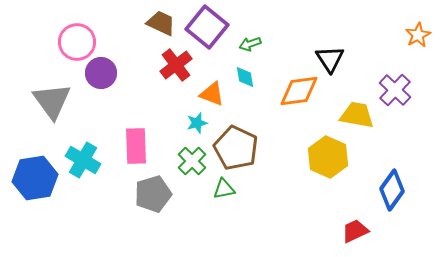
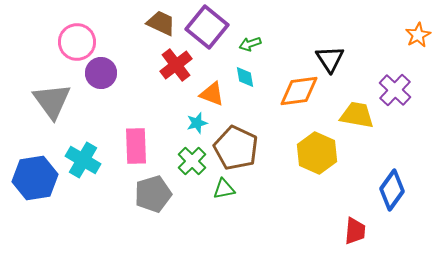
yellow hexagon: moved 11 px left, 4 px up
red trapezoid: rotated 120 degrees clockwise
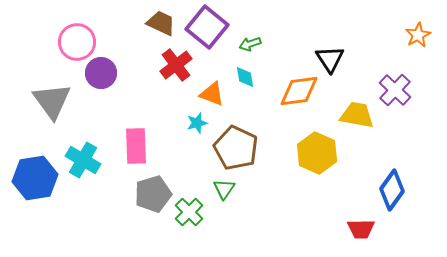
green cross: moved 3 px left, 51 px down
green triangle: rotated 45 degrees counterclockwise
red trapezoid: moved 6 px right, 2 px up; rotated 84 degrees clockwise
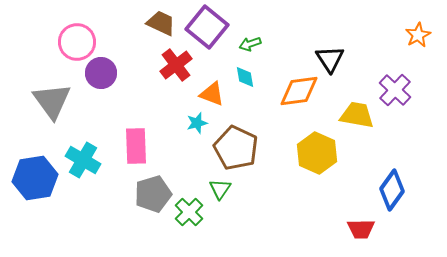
green triangle: moved 4 px left
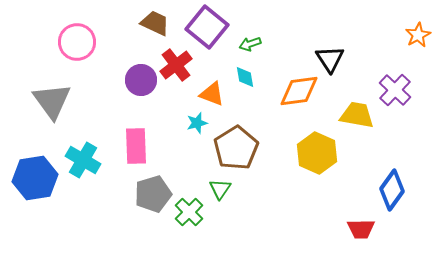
brown trapezoid: moved 6 px left
purple circle: moved 40 px right, 7 px down
brown pentagon: rotated 15 degrees clockwise
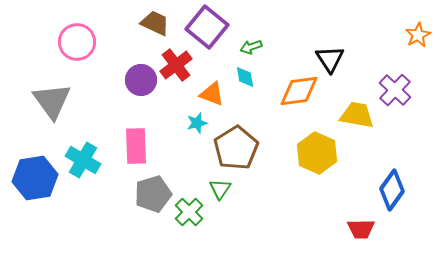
green arrow: moved 1 px right, 3 px down
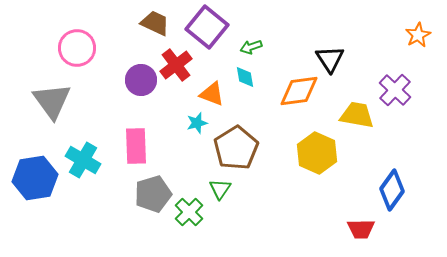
pink circle: moved 6 px down
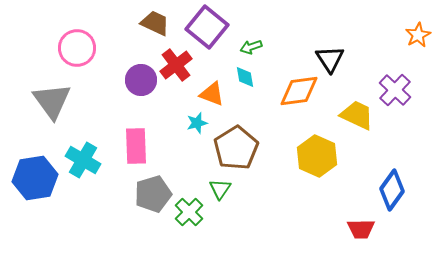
yellow trapezoid: rotated 15 degrees clockwise
yellow hexagon: moved 3 px down
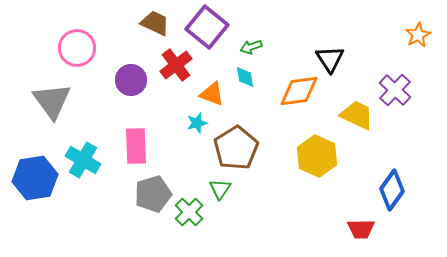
purple circle: moved 10 px left
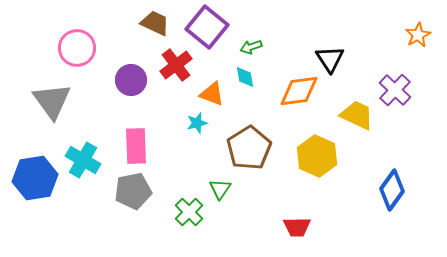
brown pentagon: moved 13 px right
gray pentagon: moved 20 px left, 3 px up; rotated 6 degrees clockwise
red trapezoid: moved 64 px left, 2 px up
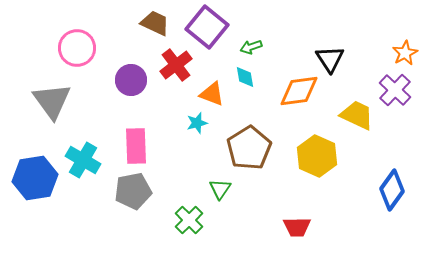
orange star: moved 13 px left, 18 px down
green cross: moved 8 px down
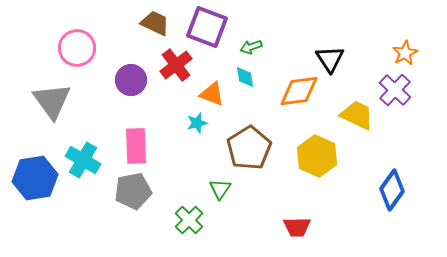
purple square: rotated 18 degrees counterclockwise
